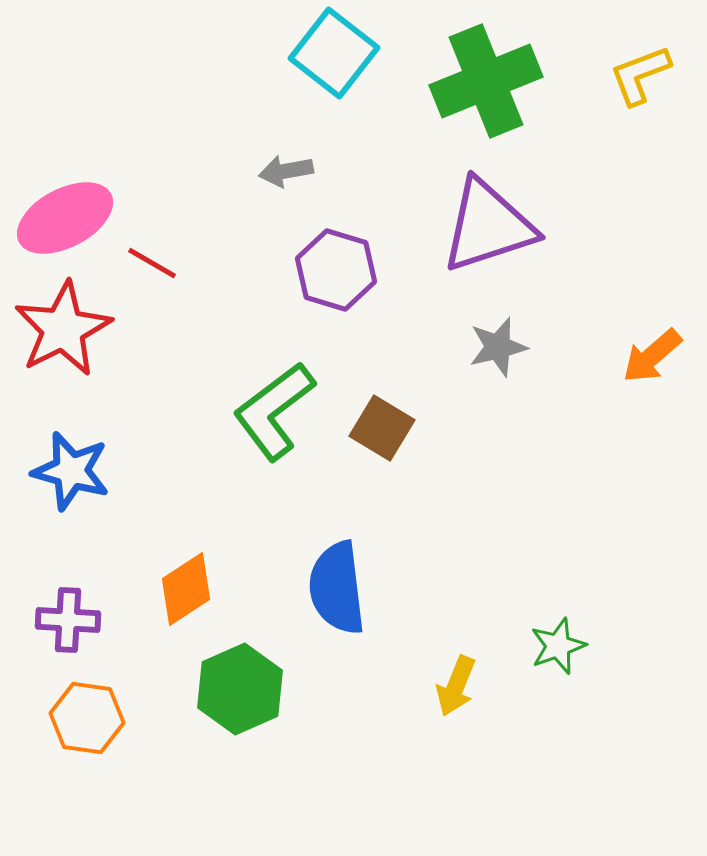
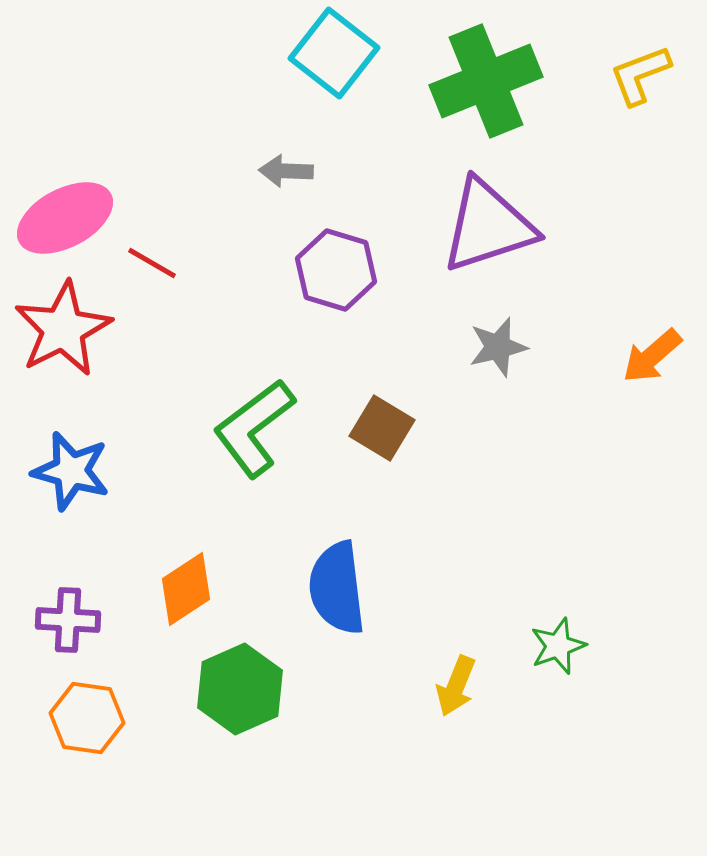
gray arrow: rotated 12 degrees clockwise
green L-shape: moved 20 px left, 17 px down
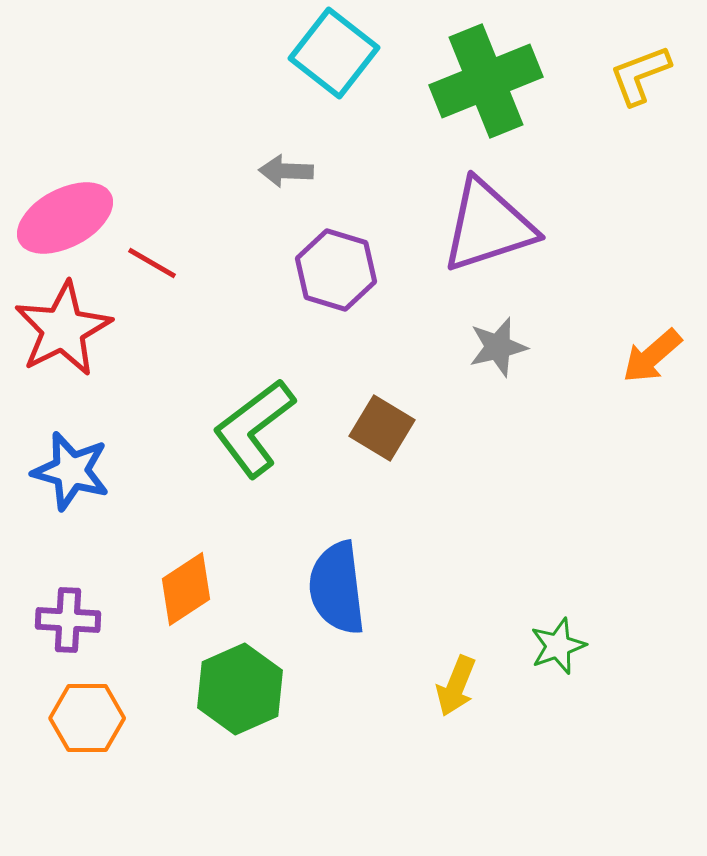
orange hexagon: rotated 8 degrees counterclockwise
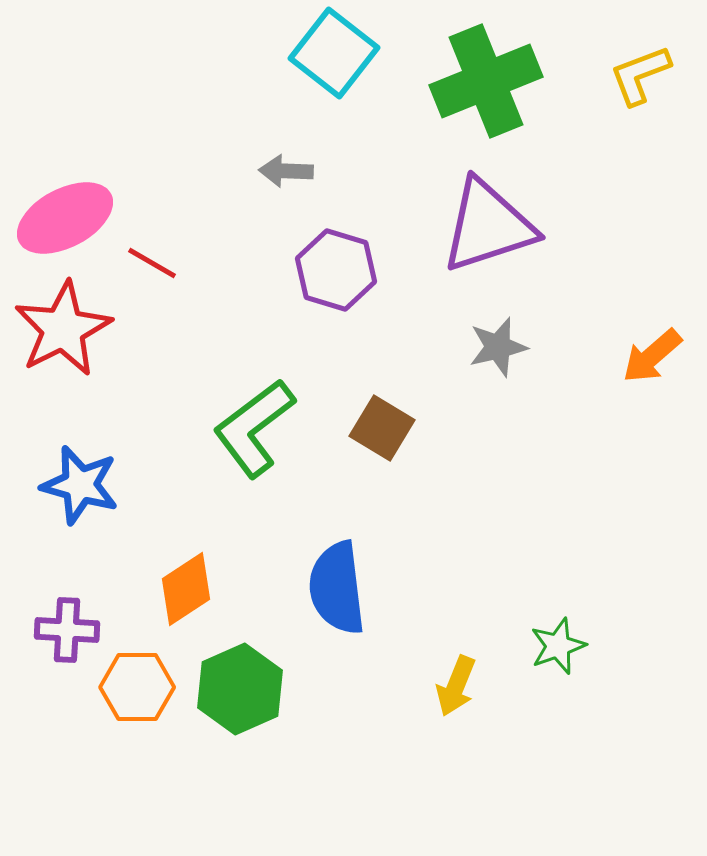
blue star: moved 9 px right, 14 px down
purple cross: moved 1 px left, 10 px down
orange hexagon: moved 50 px right, 31 px up
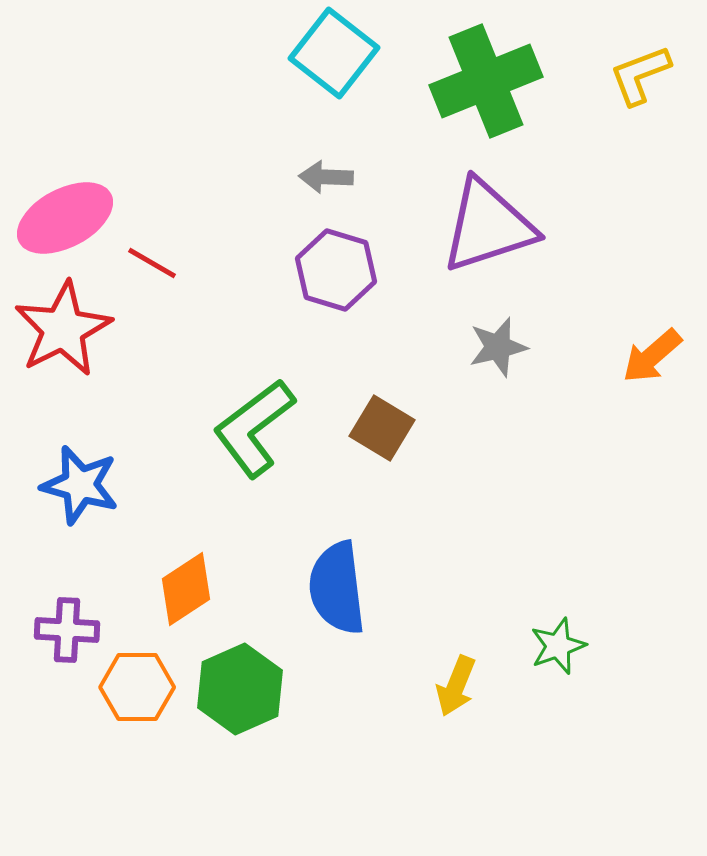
gray arrow: moved 40 px right, 6 px down
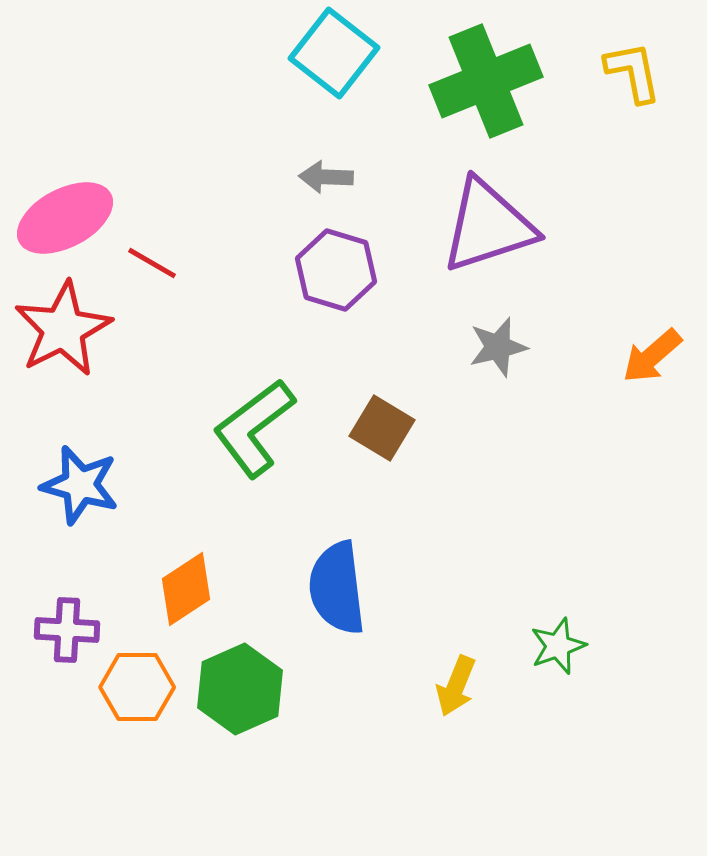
yellow L-shape: moved 7 px left, 3 px up; rotated 100 degrees clockwise
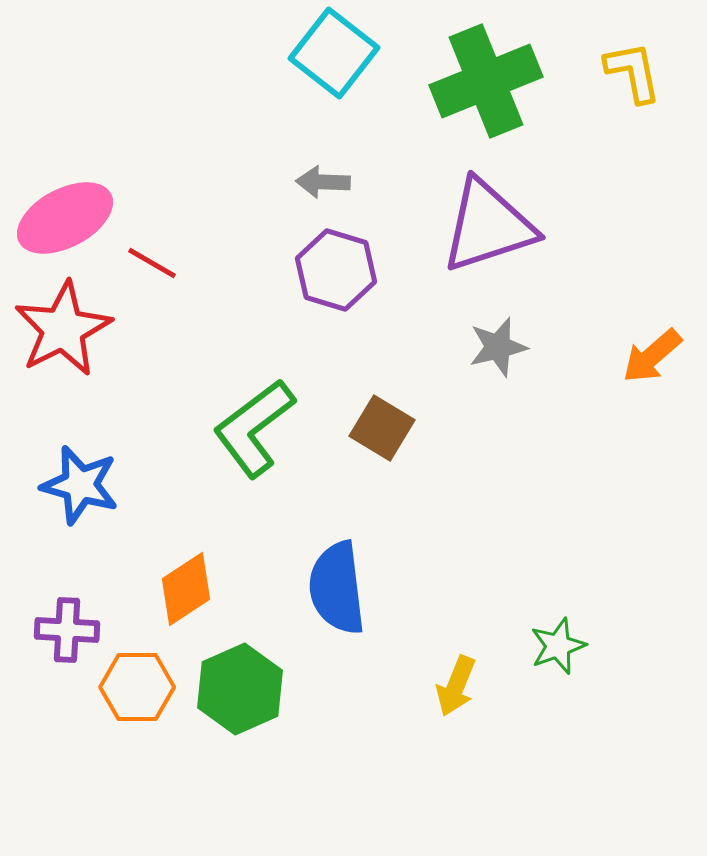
gray arrow: moved 3 px left, 5 px down
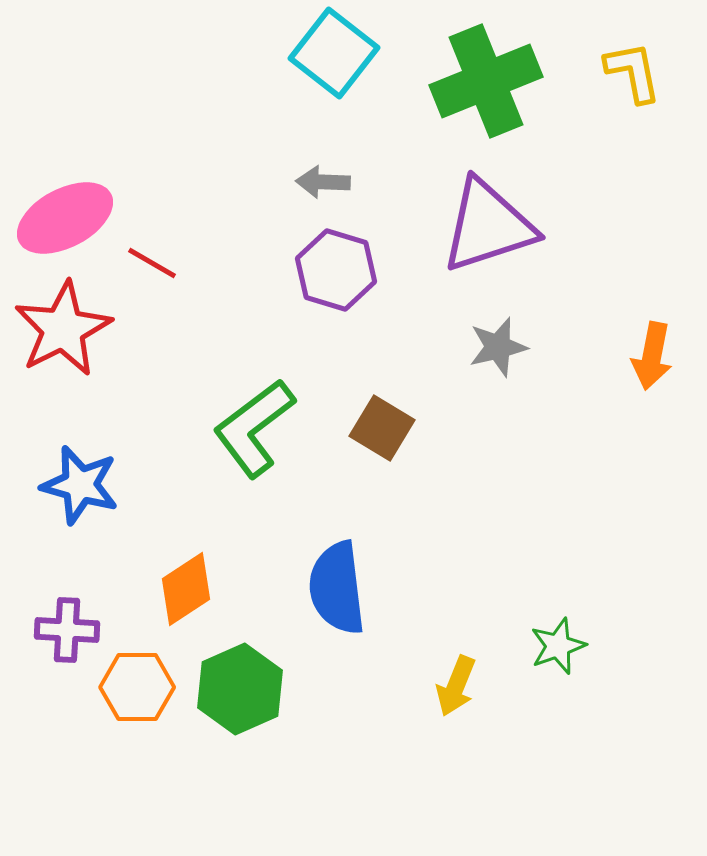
orange arrow: rotated 38 degrees counterclockwise
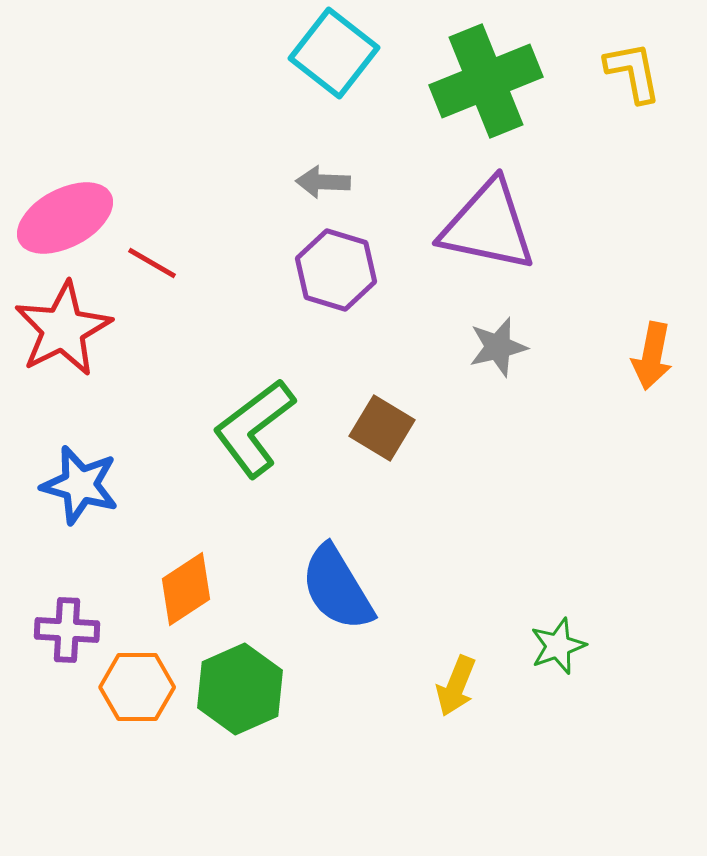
purple triangle: rotated 30 degrees clockwise
blue semicircle: rotated 24 degrees counterclockwise
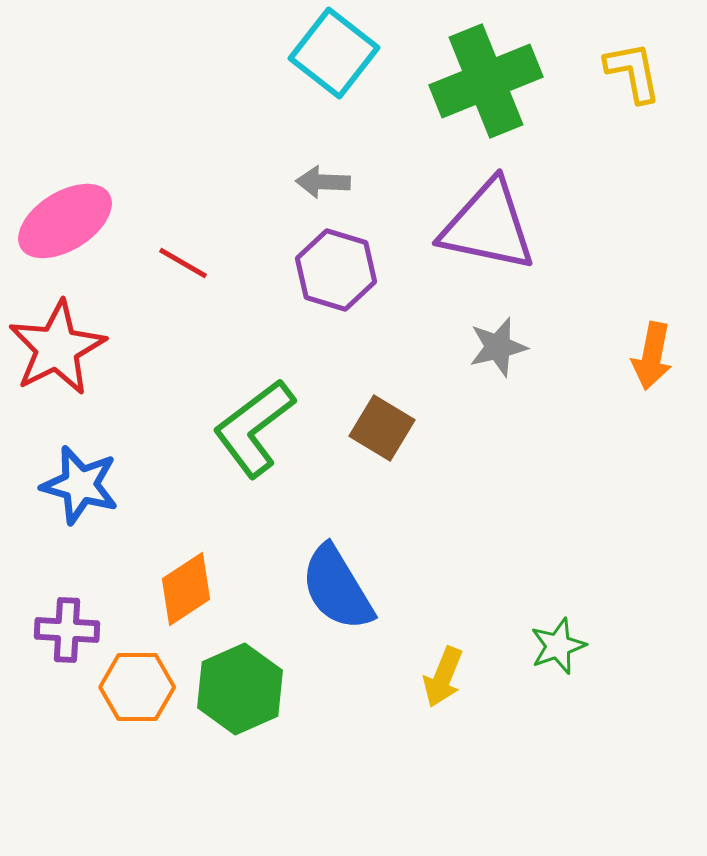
pink ellipse: moved 3 px down; rotated 4 degrees counterclockwise
red line: moved 31 px right
red star: moved 6 px left, 19 px down
yellow arrow: moved 13 px left, 9 px up
